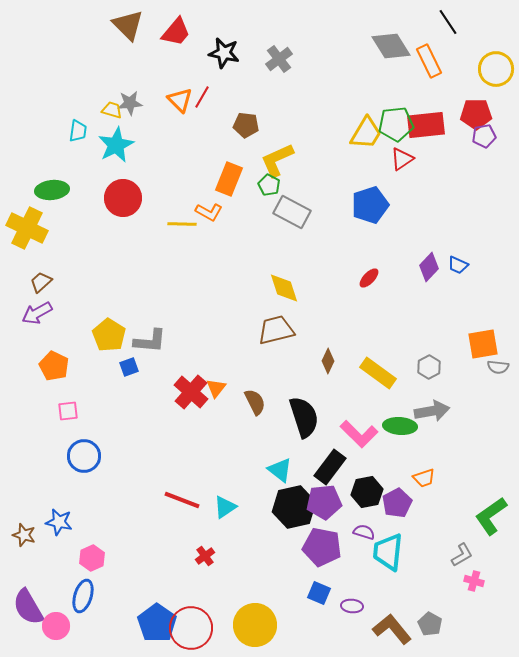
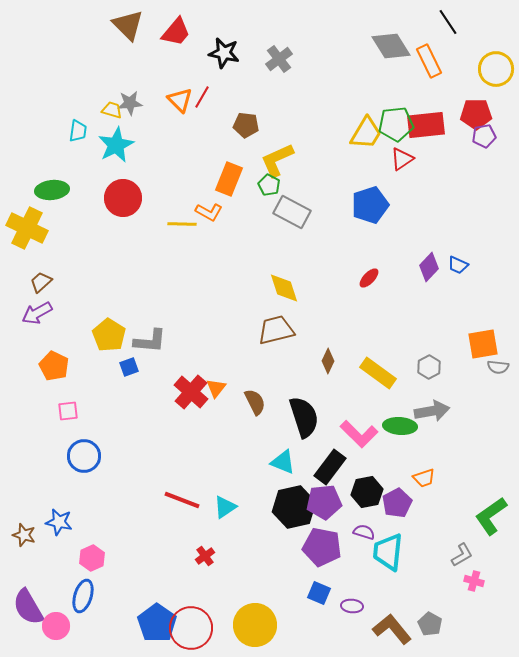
cyan triangle at (280, 470): moved 3 px right, 8 px up; rotated 16 degrees counterclockwise
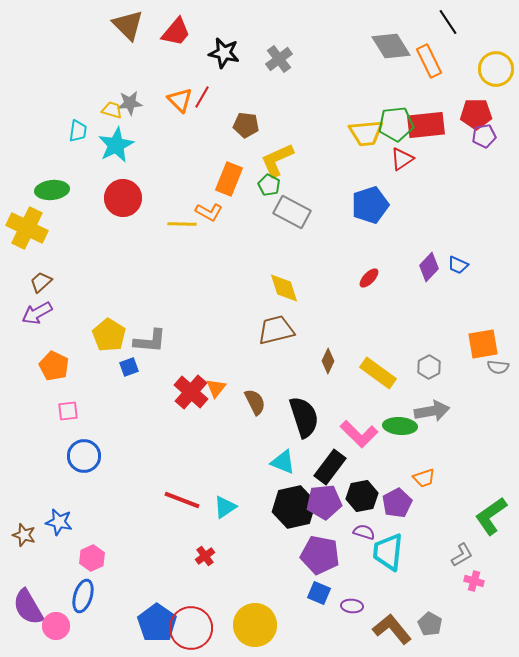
yellow trapezoid at (366, 133): rotated 54 degrees clockwise
black hexagon at (367, 492): moved 5 px left, 4 px down
purple pentagon at (322, 547): moved 2 px left, 8 px down
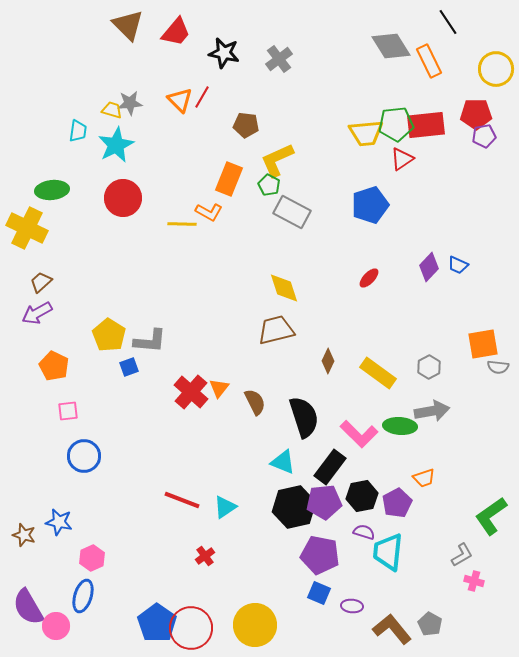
orange triangle at (216, 388): moved 3 px right
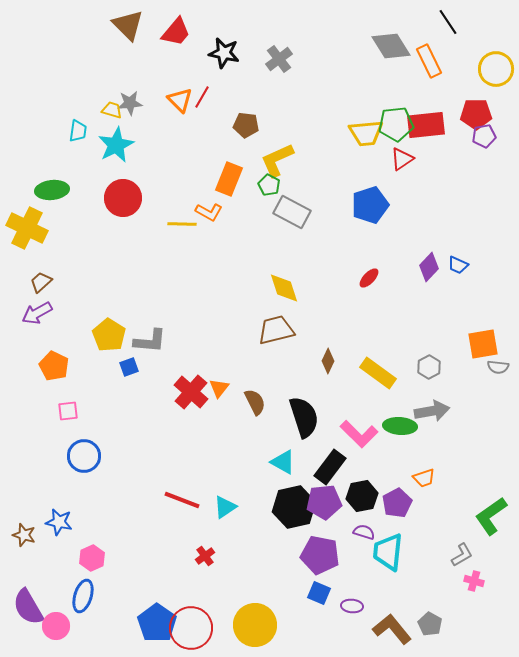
cyan triangle at (283, 462): rotated 8 degrees clockwise
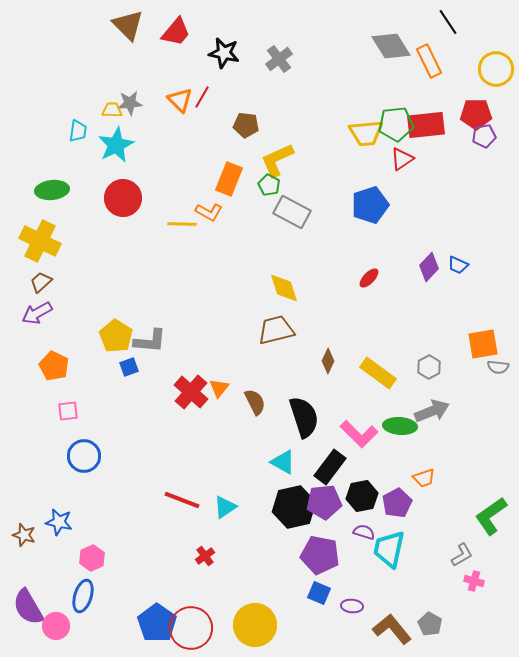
yellow trapezoid at (112, 110): rotated 15 degrees counterclockwise
yellow cross at (27, 228): moved 13 px right, 13 px down
yellow pentagon at (109, 335): moved 7 px right, 1 px down
gray arrow at (432, 411): rotated 12 degrees counterclockwise
cyan trapezoid at (388, 552): moved 1 px right, 3 px up; rotated 6 degrees clockwise
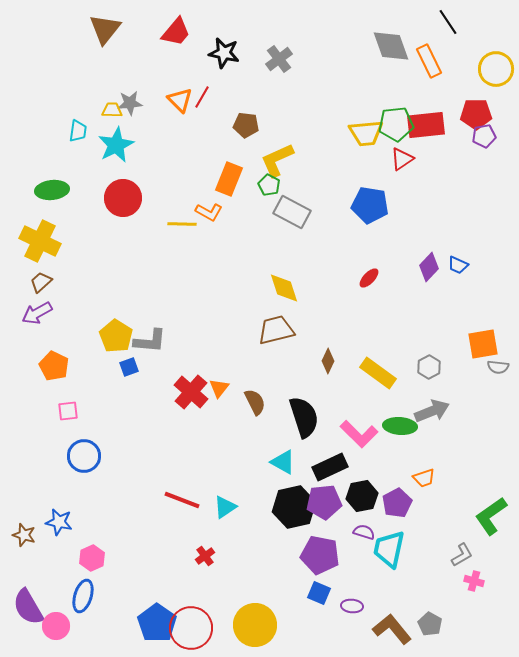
brown triangle at (128, 25): moved 23 px left, 4 px down; rotated 24 degrees clockwise
gray diamond at (391, 46): rotated 12 degrees clockwise
blue pentagon at (370, 205): rotated 27 degrees clockwise
black rectangle at (330, 467): rotated 28 degrees clockwise
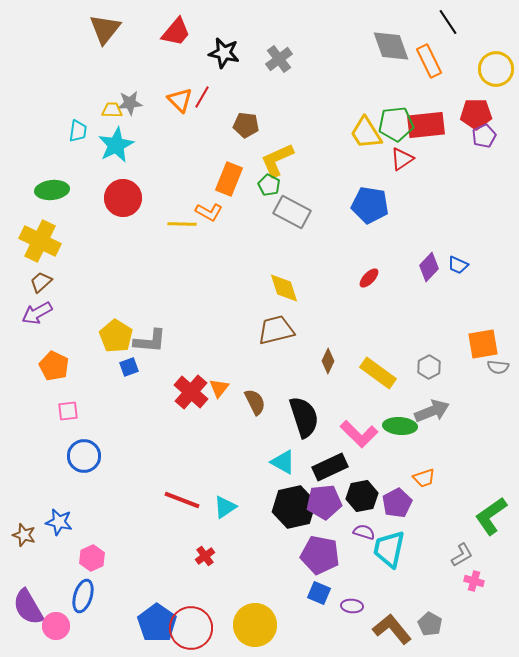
yellow trapezoid at (366, 133): rotated 63 degrees clockwise
purple pentagon at (484, 136): rotated 15 degrees counterclockwise
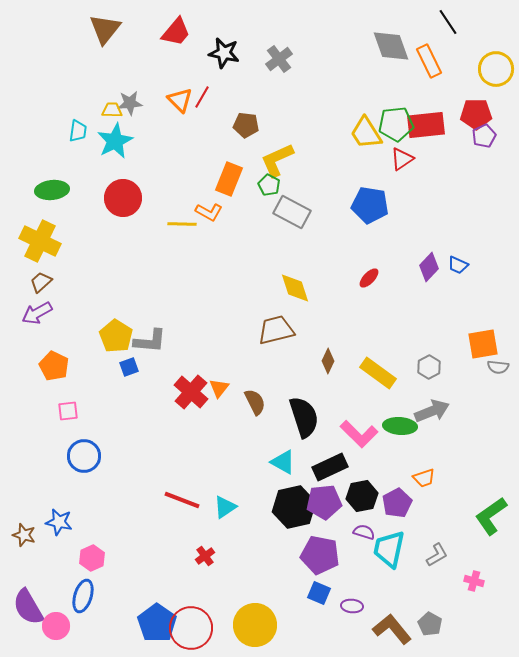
cyan star at (116, 145): moved 1 px left, 4 px up
yellow diamond at (284, 288): moved 11 px right
gray L-shape at (462, 555): moved 25 px left
